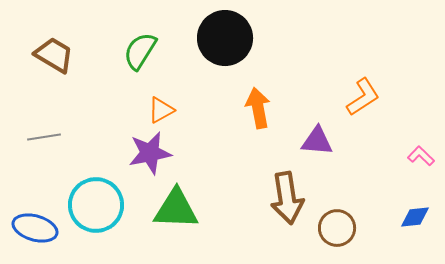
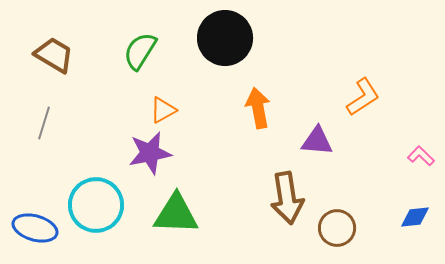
orange triangle: moved 2 px right
gray line: moved 14 px up; rotated 64 degrees counterclockwise
green triangle: moved 5 px down
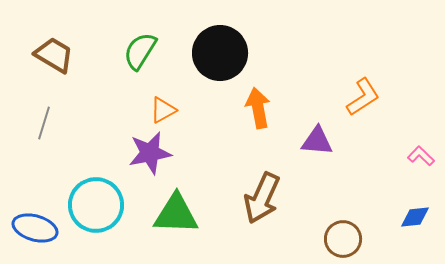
black circle: moved 5 px left, 15 px down
brown arrow: moved 25 px left; rotated 33 degrees clockwise
brown circle: moved 6 px right, 11 px down
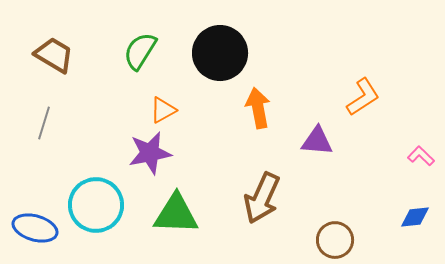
brown circle: moved 8 px left, 1 px down
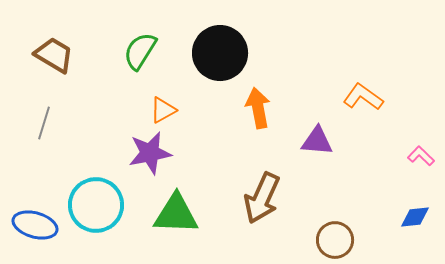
orange L-shape: rotated 111 degrees counterclockwise
blue ellipse: moved 3 px up
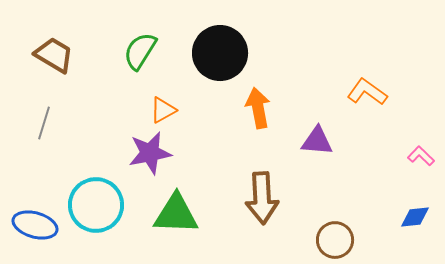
orange L-shape: moved 4 px right, 5 px up
brown arrow: rotated 27 degrees counterclockwise
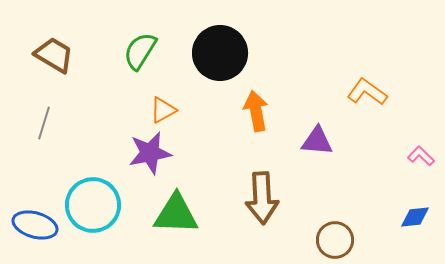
orange arrow: moved 2 px left, 3 px down
cyan circle: moved 3 px left
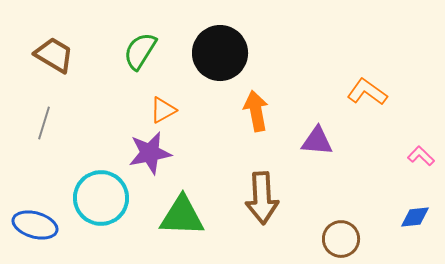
cyan circle: moved 8 px right, 7 px up
green triangle: moved 6 px right, 2 px down
brown circle: moved 6 px right, 1 px up
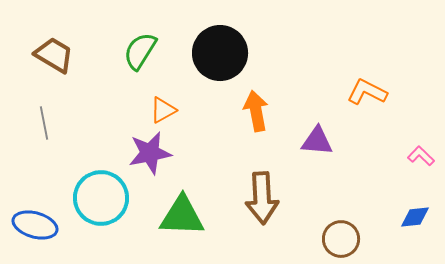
orange L-shape: rotated 9 degrees counterclockwise
gray line: rotated 28 degrees counterclockwise
